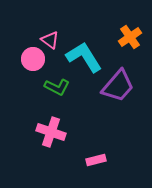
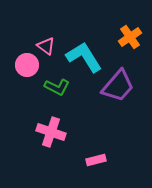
pink triangle: moved 4 px left, 6 px down
pink circle: moved 6 px left, 6 px down
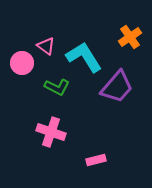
pink circle: moved 5 px left, 2 px up
purple trapezoid: moved 1 px left, 1 px down
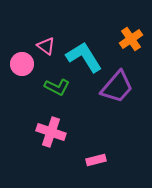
orange cross: moved 1 px right, 2 px down
pink circle: moved 1 px down
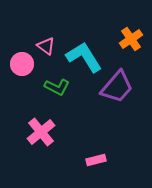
pink cross: moved 10 px left; rotated 32 degrees clockwise
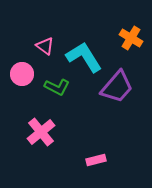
orange cross: moved 1 px up; rotated 25 degrees counterclockwise
pink triangle: moved 1 px left
pink circle: moved 10 px down
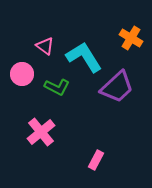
purple trapezoid: rotated 6 degrees clockwise
pink rectangle: rotated 48 degrees counterclockwise
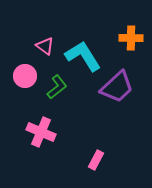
orange cross: rotated 30 degrees counterclockwise
cyan L-shape: moved 1 px left, 1 px up
pink circle: moved 3 px right, 2 px down
green L-shape: rotated 65 degrees counterclockwise
pink cross: rotated 28 degrees counterclockwise
